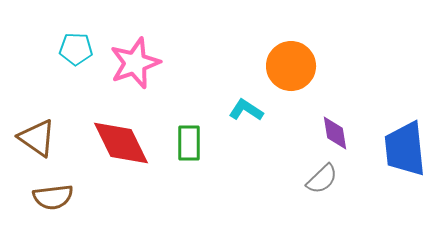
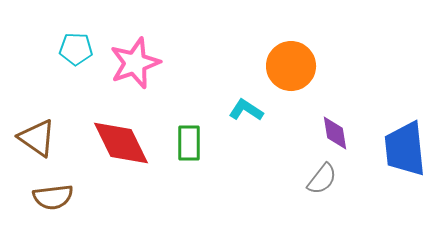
gray semicircle: rotated 8 degrees counterclockwise
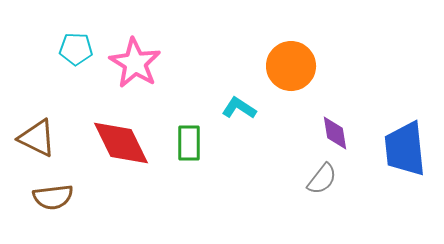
pink star: rotated 21 degrees counterclockwise
cyan L-shape: moved 7 px left, 2 px up
brown triangle: rotated 9 degrees counterclockwise
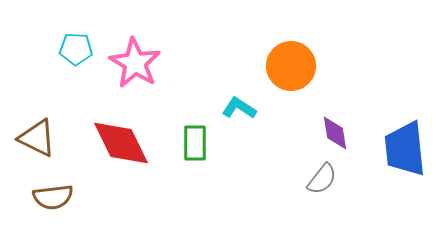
green rectangle: moved 6 px right
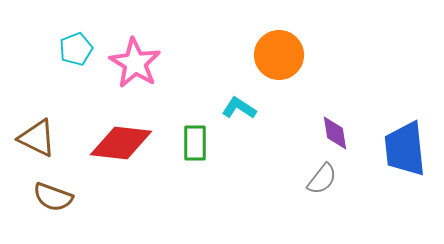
cyan pentagon: rotated 24 degrees counterclockwise
orange circle: moved 12 px left, 11 px up
red diamond: rotated 58 degrees counterclockwise
brown semicircle: rotated 27 degrees clockwise
